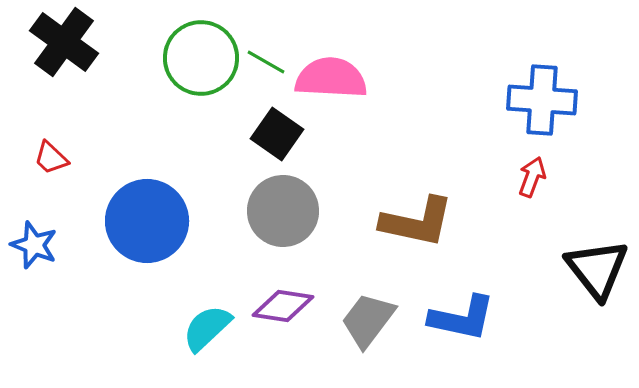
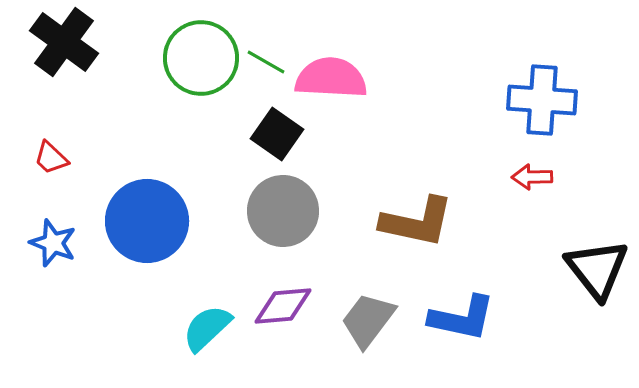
red arrow: rotated 111 degrees counterclockwise
blue star: moved 19 px right, 2 px up
purple diamond: rotated 14 degrees counterclockwise
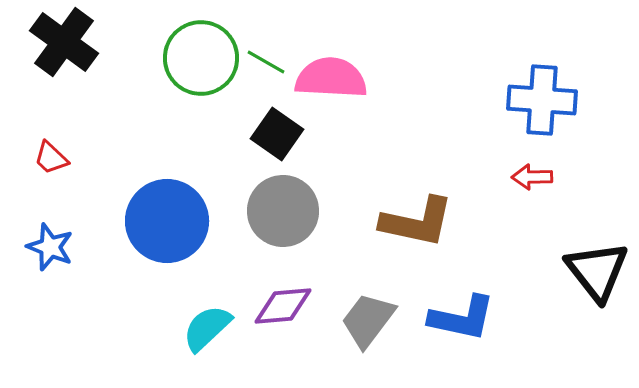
blue circle: moved 20 px right
blue star: moved 3 px left, 4 px down
black triangle: moved 2 px down
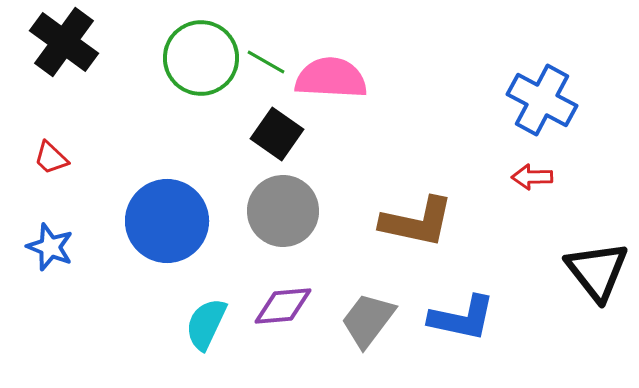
blue cross: rotated 24 degrees clockwise
cyan semicircle: moved 1 px left, 4 px up; rotated 22 degrees counterclockwise
